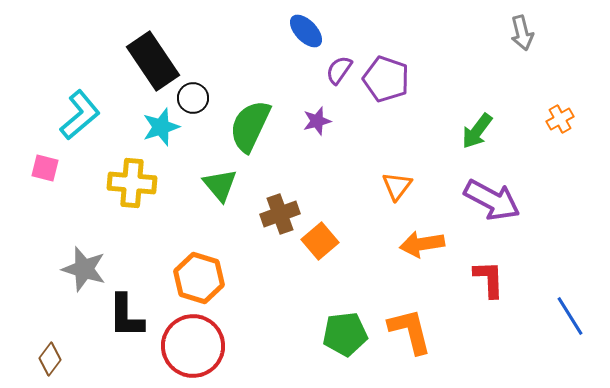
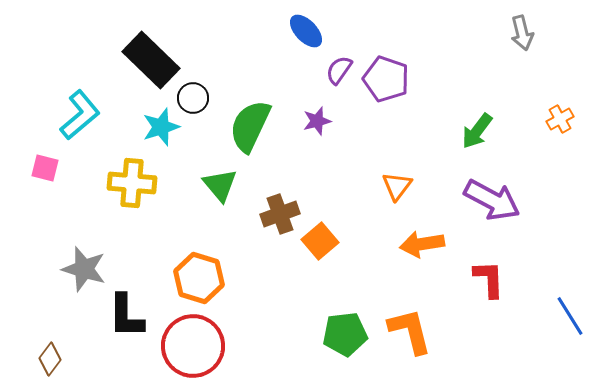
black rectangle: moved 2 px left, 1 px up; rotated 12 degrees counterclockwise
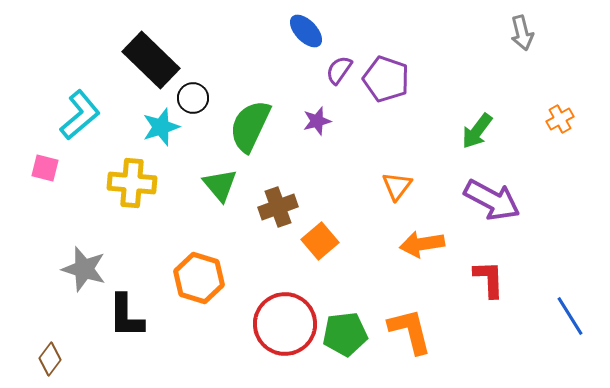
brown cross: moved 2 px left, 7 px up
red circle: moved 92 px right, 22 px up
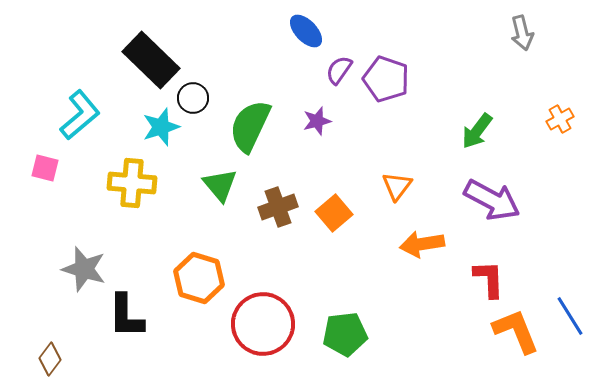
orange square: moved 14 px right, 28 px up
red circle: moved 22 px left
orange L-shape: moved 106 px right; rotated 8 degrees counterclockwise
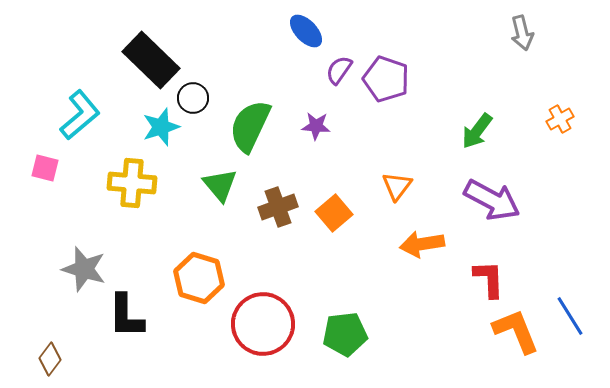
purple star: moved 1 px left, 5 px down; rotated 20 degrees clockwise
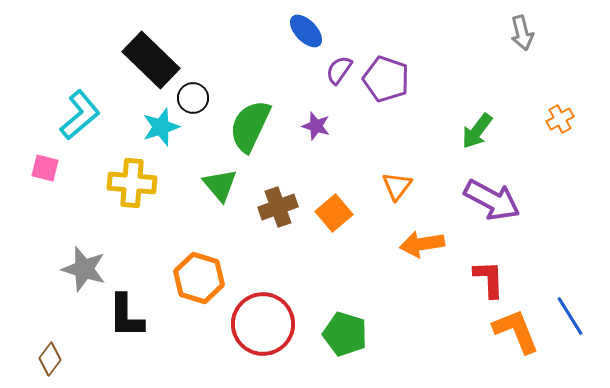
purple star: rotated 12 degrees clockwise
green pentagon: rotated 24 degrees clockwise
